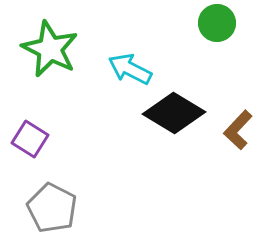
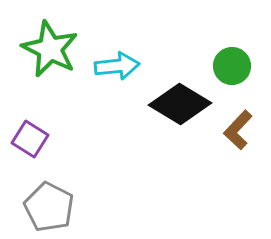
green circle: moved 15 px right, 43 px down
cyan arrow: moved 13 px left, 3 px up; rotated 147 degrees clockwise
black diamond: moved 6 px right, 9 px up
gray pentagon: moved 3 px left, 1 px up
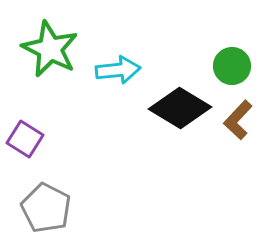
cyan arrow: moved 1 px right, 4 px down
black diamond: moved 4 px down
brown L-shape: moved 10 px up
purple square: moved 5 px left
gray pentagon: moved 3 px left, 1 px down
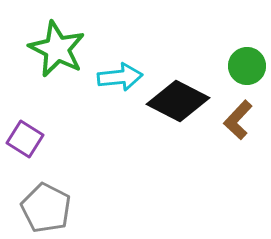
green star: moved 7 px right
green circle: moved 15 px right
cyan arrow: moved 2 px right, 7 px down
black diamond: moved 2 px left, 7 px up; rotated 4 degrees counterclockwise
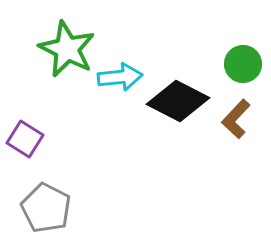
green star: moved 10 px right
green circle: moved 4 px left, 2 px up
brown L-shape: moved 2 px left, 1 px up
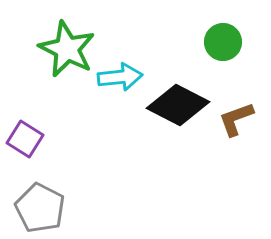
green circle: moved 20 px left, 22 px up
black diamond: moved 4 px down
brown L-shape: rotated 27 degrees clockwise
gray pentagon: moved 6 px left
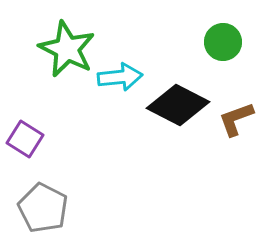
gray pentagon: moved 3 px right
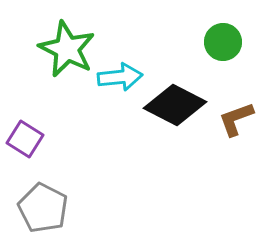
black diamond: moved 3 px left
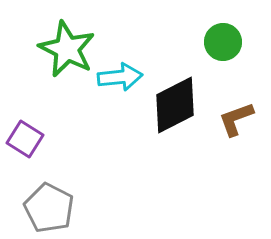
black diamond: rotated 54 degrees counterclockwise
gray pentagon: moved 6 px right
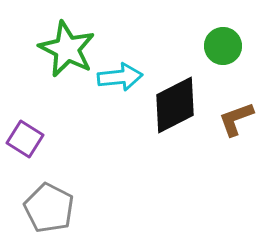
green circle: moved 4 px down
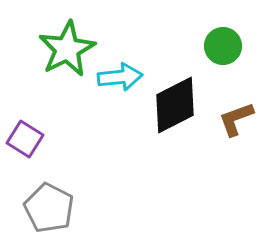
green star: rotated 18 degrees clockwise
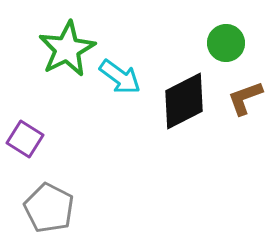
green circle: moved 3 px right, 3 px up
cyan arrow: rotated 42 degrees clockwise
black diamond: moved 9 px right, 4 px up
brown L-shape: moved 9 px right, 21 px up
